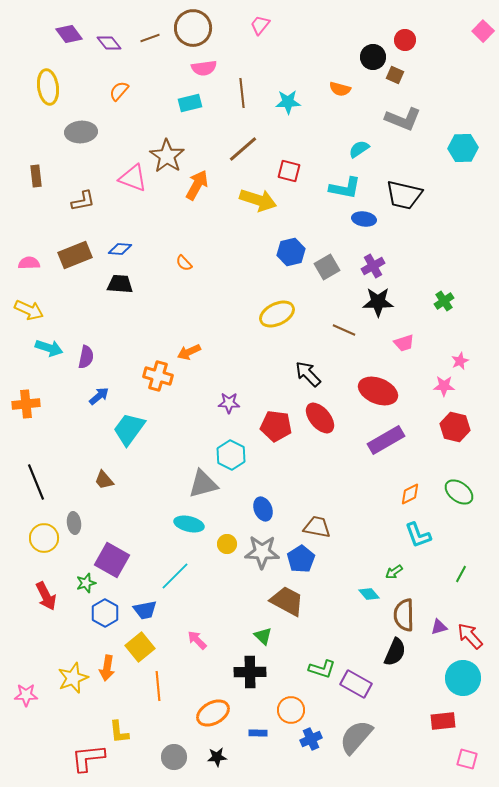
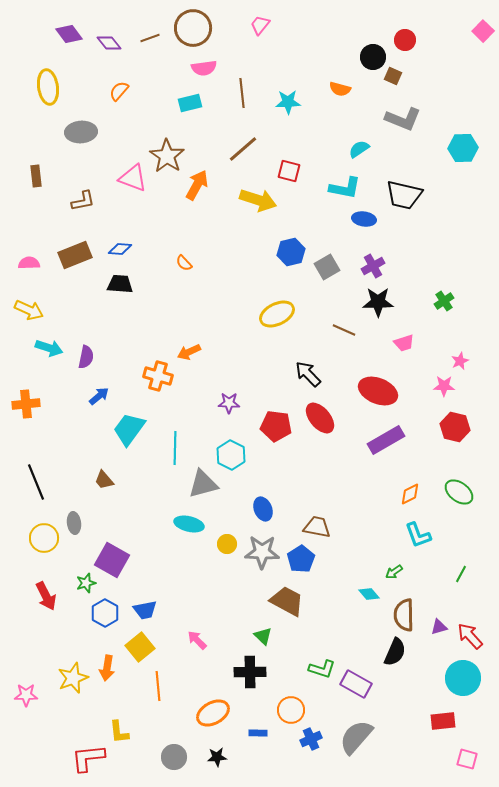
brown square at (395, 75): moved 2 px left, 1 px down
cyan line at (175, 576): moved 128 px up; rotated 44 degrees counterclockwise
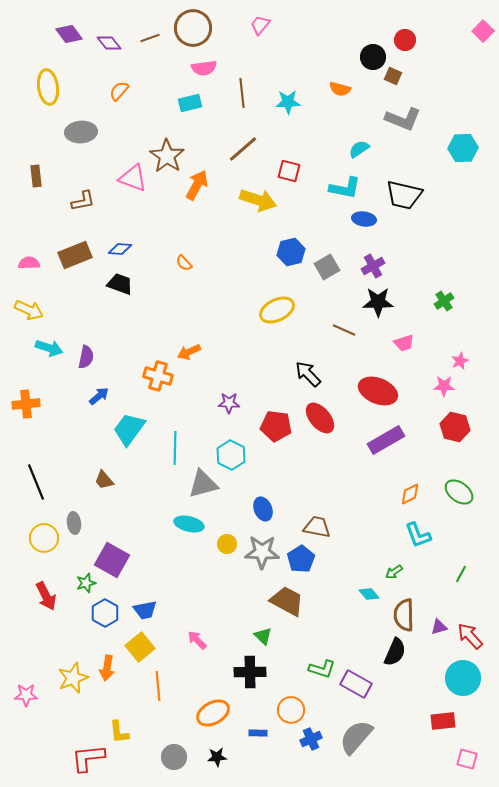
black trapezoid at (120, 284): rotated 16 degrees clockwise
yellow ellipse at (277, 314): moved 4 px up
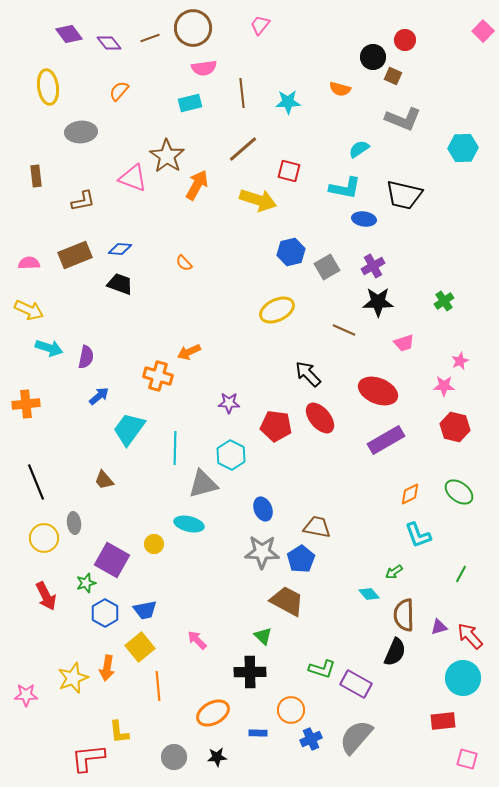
yellow circle at (227, 544): moved 73 px left
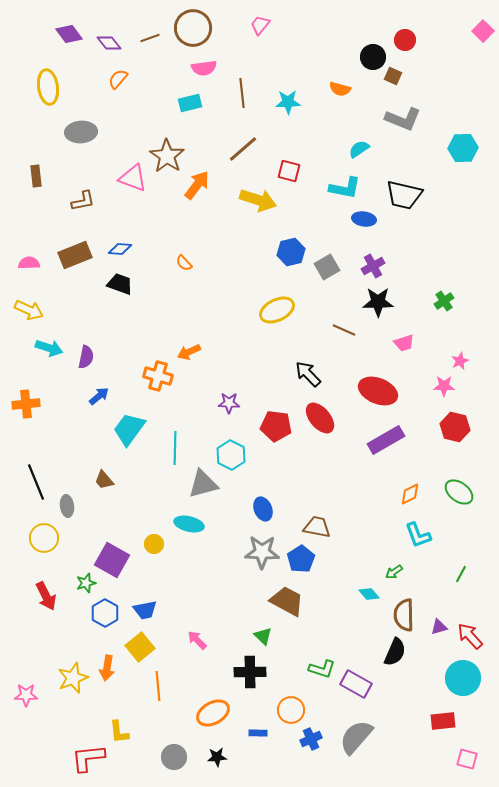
orange semicircle at (119, 91): moved 1 px left, 12 px up
orange arrow at (197, 185): rotated 8 degrees clockwise
gray ellipse at (74, 523): moved 7 px left, 17 px up
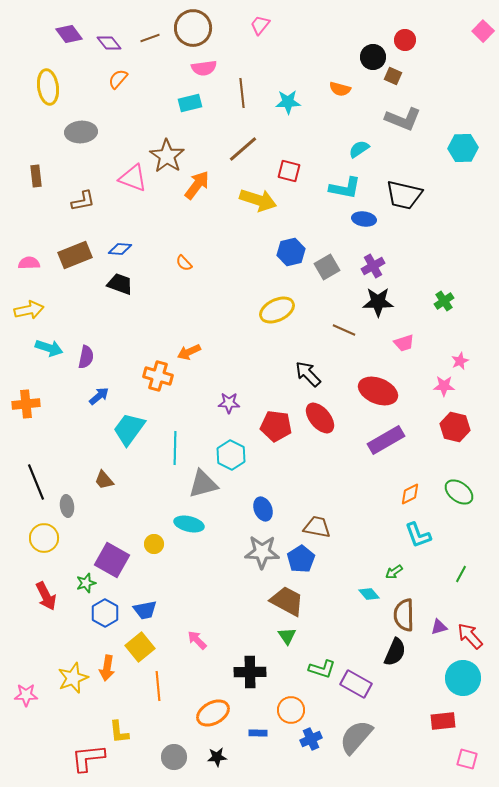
yellow arrow at (29, 310): rotated 36 degrees counterclockwise
green triangle at (263, 636): moved 24 px right; rotated 12 degrees clockwise
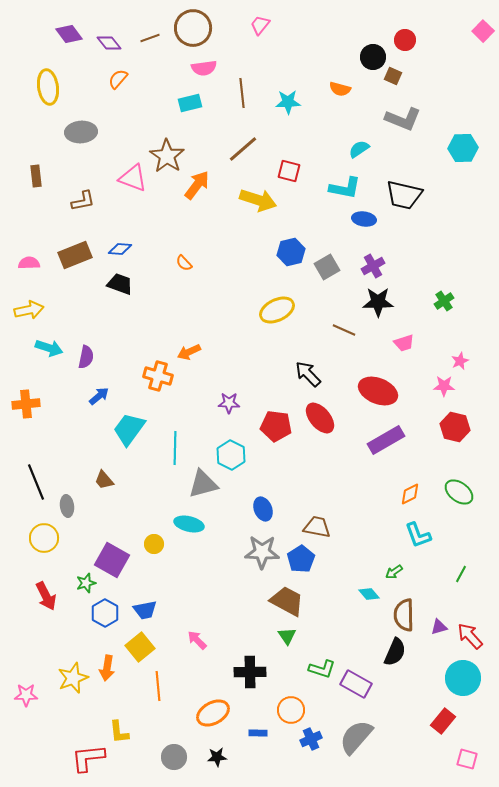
red rectangle at (443, 721): rotated 45 degrees counterclockwise
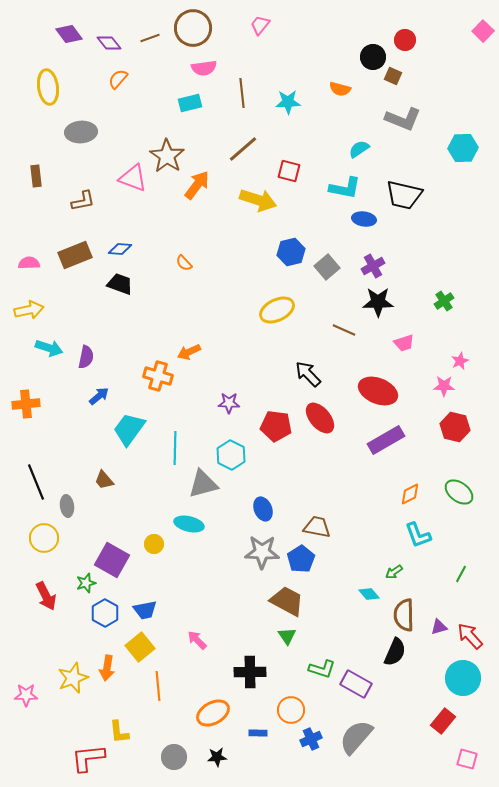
gray square at (327, 267): rotated 10 degrees counterclockwise
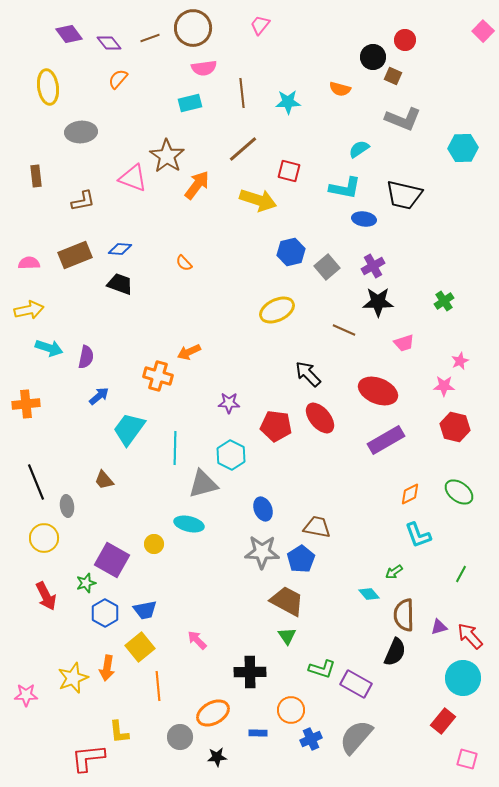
gray circle at (174, 757): moved 6 px right, 20 px up
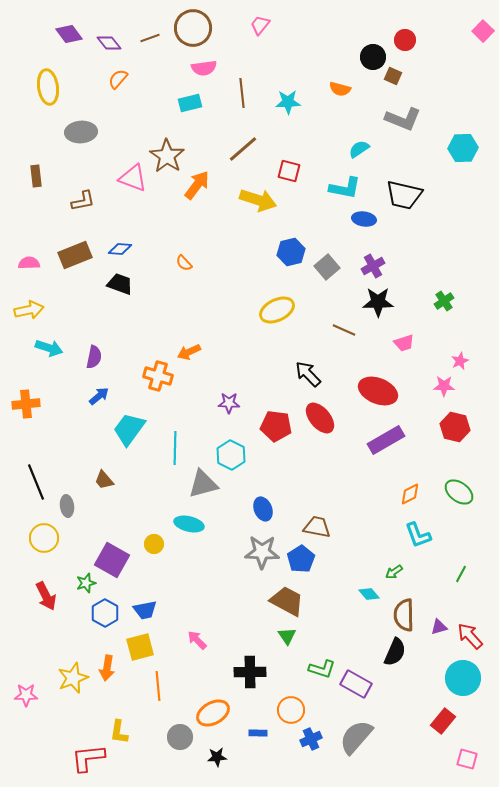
purple semicircle at (86, 357): moved 8 px right
yellow square at (140, 647): rotated 24 degrees clockwise
yellow L-shape at (119, 732): rotated 15 degrees clockwise
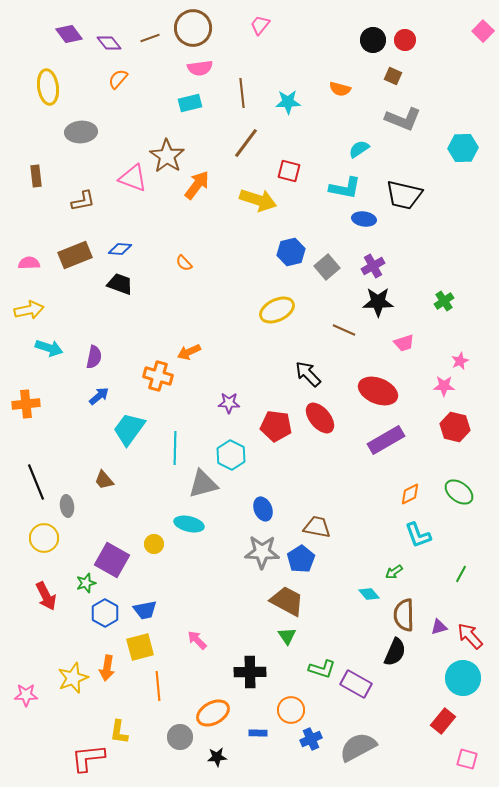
black circle at (373, 57): moved 17 px up
pink semicircle at (204, 68): moved 4 px left
brown line at (243, 149): moved 3 px right, 6 px up; rotated 12 degrees counterclockwise
gray semicircle at (356, 737): moved 2 px right, 10 px down; rotated 21 degrees clockwise
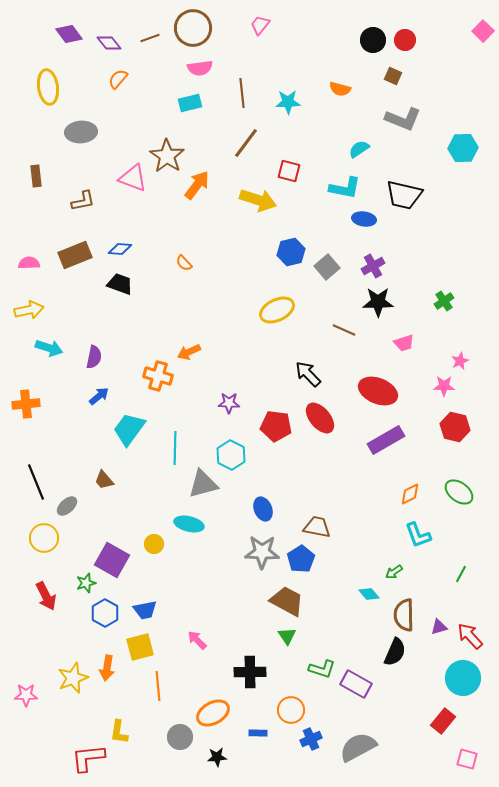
gray ellipse at (67, 506): rotated 55 degrees clockwise
